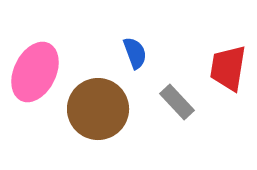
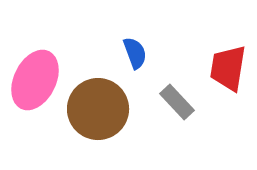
pink ellipse: moved 8 px down
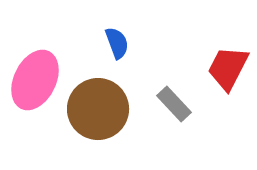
blue semicircle: moved 18 px left, 10 px up
red trapezoid: rotated 18 degrees clockwise
gray rectangle: moved 3 px left, 2 px down
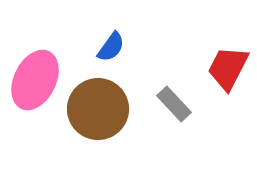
blue semicircle: moved 6 px left, 4 px down; rotated 56 degrees clockwise
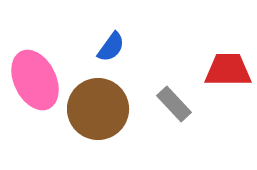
red trapezoid: moved 2 px down; rotated 63 degrees clockwise
pink ellipse: rotated 52 degrees counterclockwise
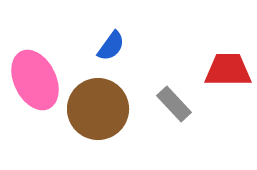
blue semicircle: moved 1 px up
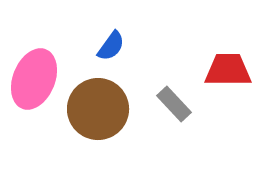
pink ellipse: moved 1 px left, 1 px up; rotated 48 degrees clockwise
